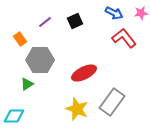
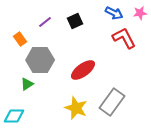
pink star: moved 1 px left
red L-shape: rotated 10 degrees clockwise
red ellipse: moved 1 px left, 3 px up; rotated 10 degrees counterclockwise
yellow star: moved 1 px left, 1 px up
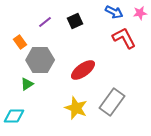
blue arrow: moved 1 px up
orange rectangle: moved 3 px down
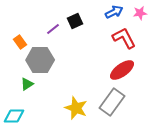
blue arrow: rotated 54 degrees counterclockwise
purple line: moved 8 px right, 7 px down
red ellipse: moved 39 px right
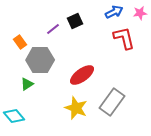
red L-shape: rotated 15 degrees clockwise
red ellipse: moved 40 px left, 5 px down
cyan diamond: rotated 50 degrees clockwise
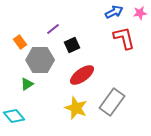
black square: moved 3 px left, 24 px down
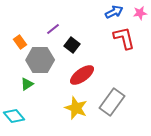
black square: rotated 28 degrees counterclockwise
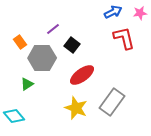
blue arrow: moved 1 px left
gray hexagon: moved 2 px right, 2 px up
